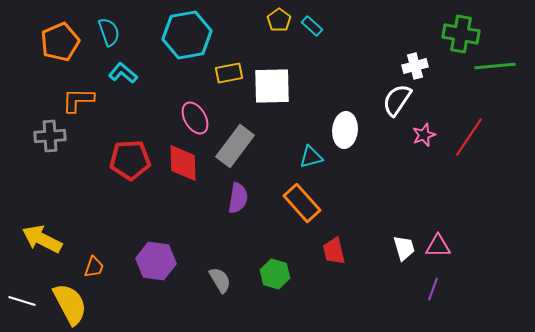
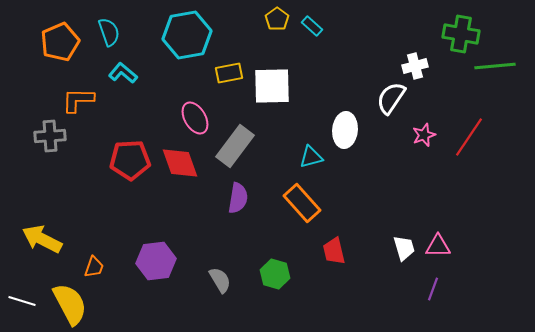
yellow pentagon: moved 2 px left, 1 px up
white semicircle: moved 6 px left, 2 px up
red diamond: moved 3 px left; rotated 18 degrees counterclockwise
purple hexagon: rotated 15 degrees counterclockwise
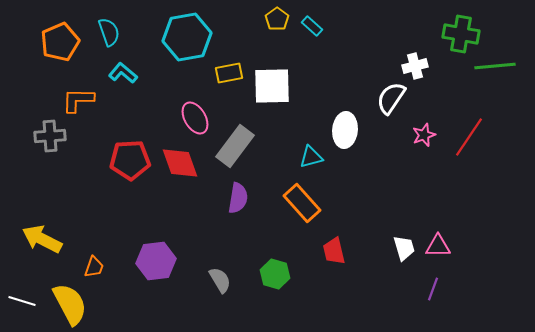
cyan hexagon: moved 2 px down
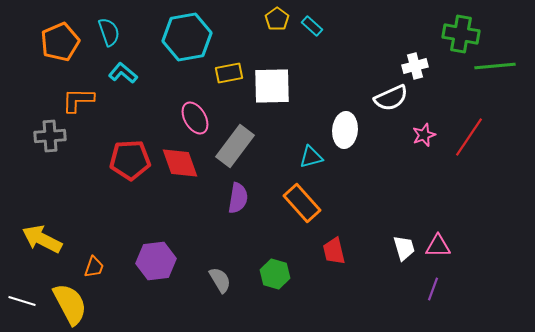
white semicircle: rotated 148 degrees counterclockwise
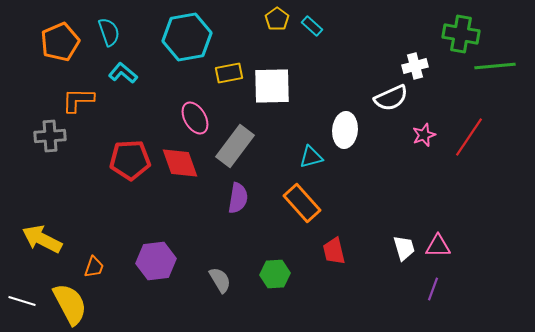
green hexagon: rotated 20 degrees counterclockwise
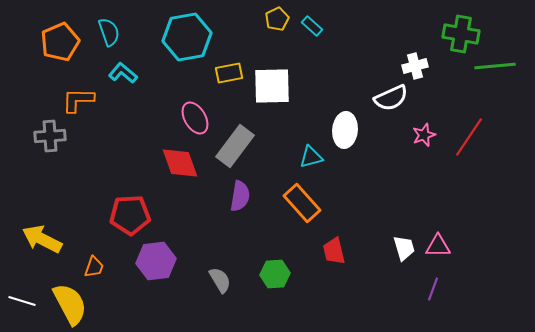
yellow pentagon: rotated 10 degrees clockwise
red pentagon: moved 55 px down
purple semicircle: moved 2 px right, 2 px up
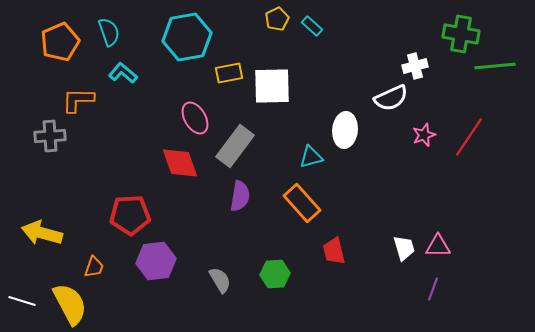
yellow arrow: moved 6 px up; rotated 12 degrees counterclockwise
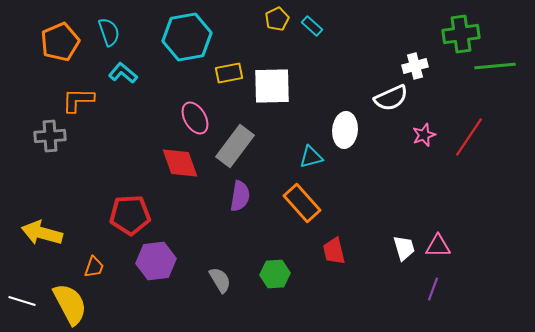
green cross: rotated 18 degrees counterclockwise
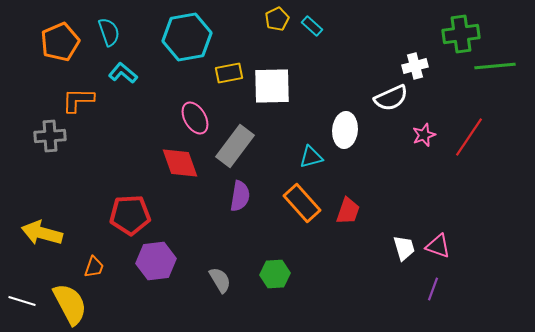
pink triangle: rotated 20 degrees clockwise
red trapezoid: moved 14 px right, 40 px up; rotated 148 degrees counterclockwise
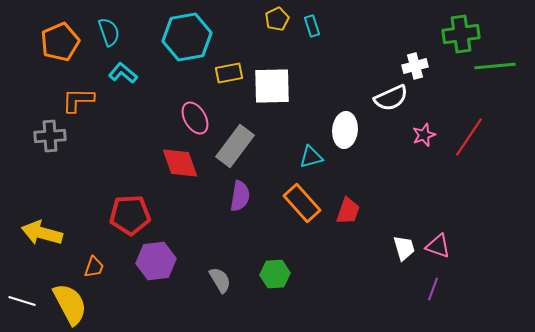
cyan rectangle: rotated 30 degrees clockwise
